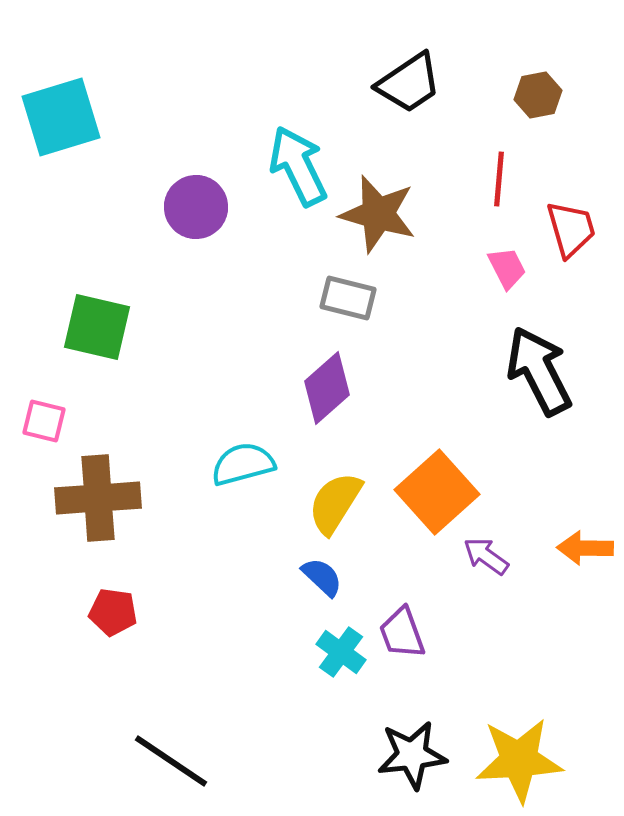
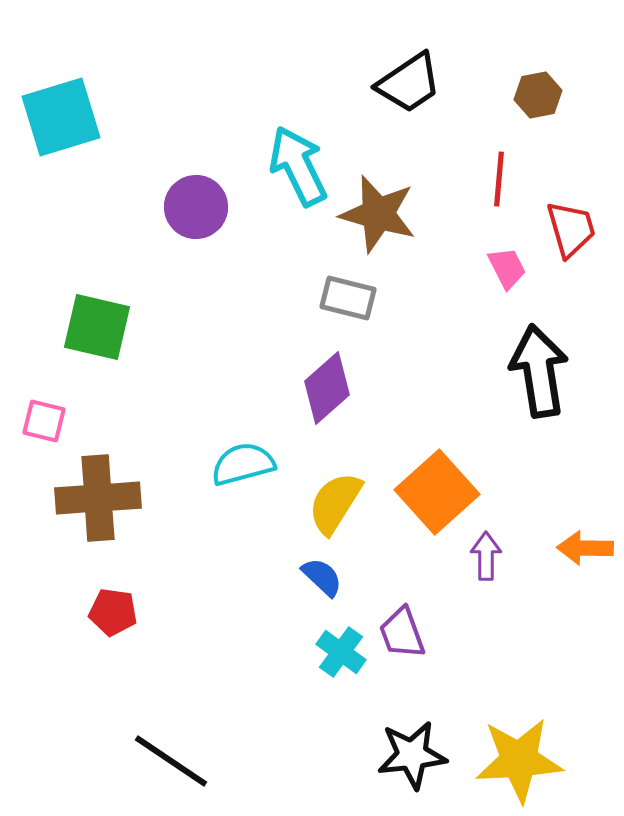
black arrow: rotated 18 degrees clockwise
purple arrow: rotated 54 degrees clockwise
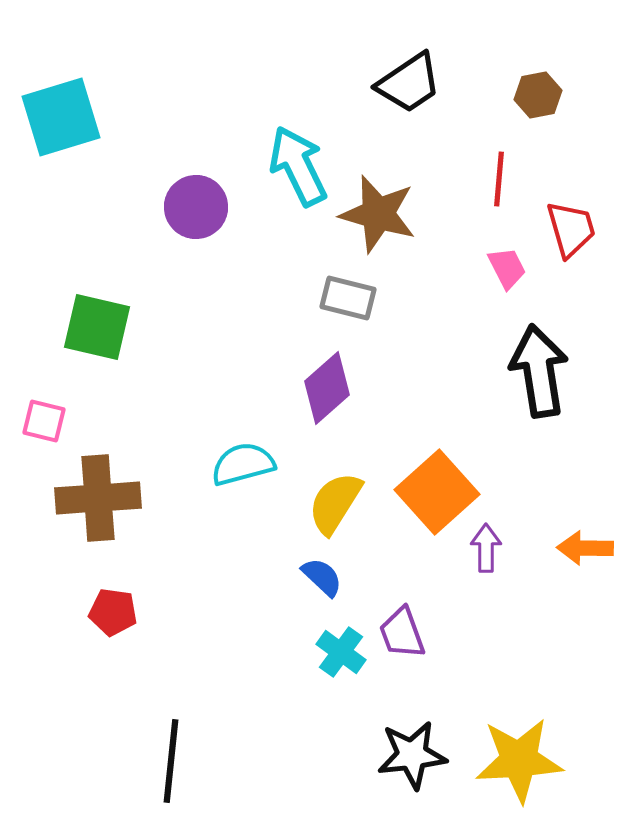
purple arrow: moved 8 px up
black line: rotated 62 degrees clockwise
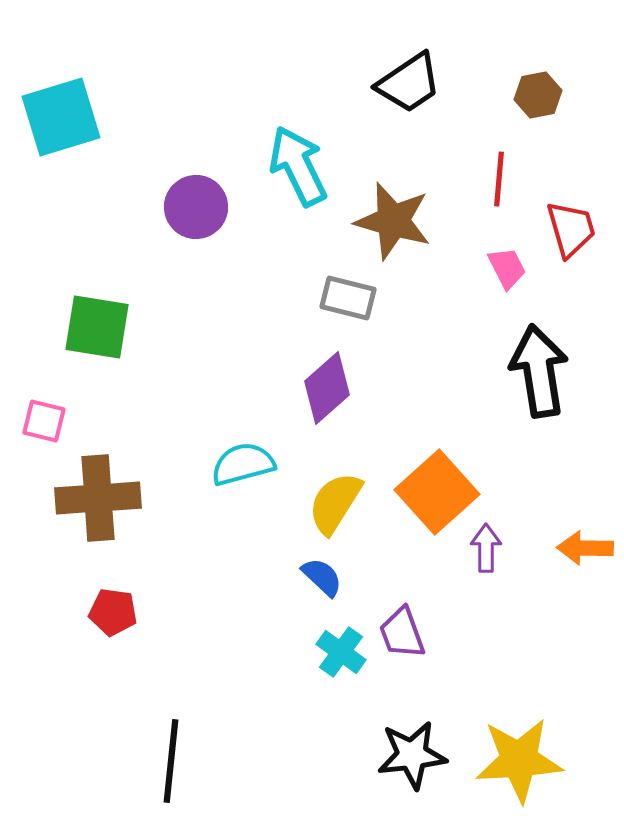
brown star: moved 15 px right, 7 px down
green square: rotated 4 degrees counterclockwise
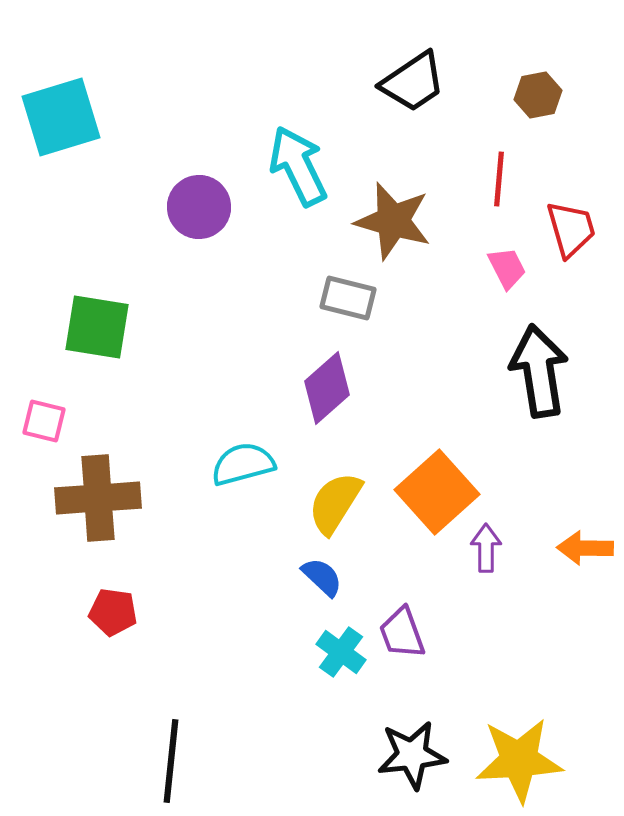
black trapezoid: moved 4 px right, 1 px up
purple circle: moved 3 px right
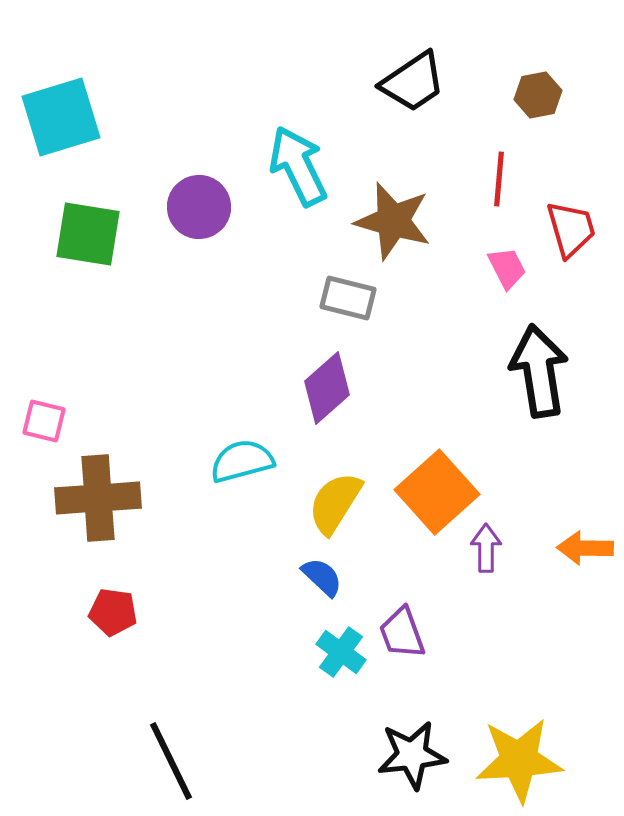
green square: moved 9 px left, 93 px up
cyan semicircle: moved 1 px left, 3 px up
black line: rotated 32 degrees counterclockwise
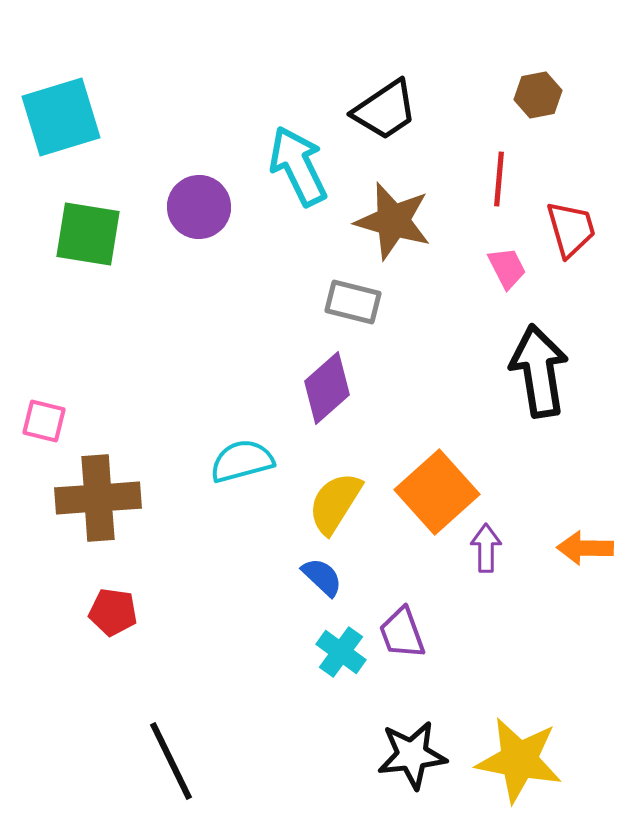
black trapezoid: moved 28 px left, 28 px down
gray rectangle: moved 5 px right, 4 px down
yellow star: rotated 14 degrees clockwise
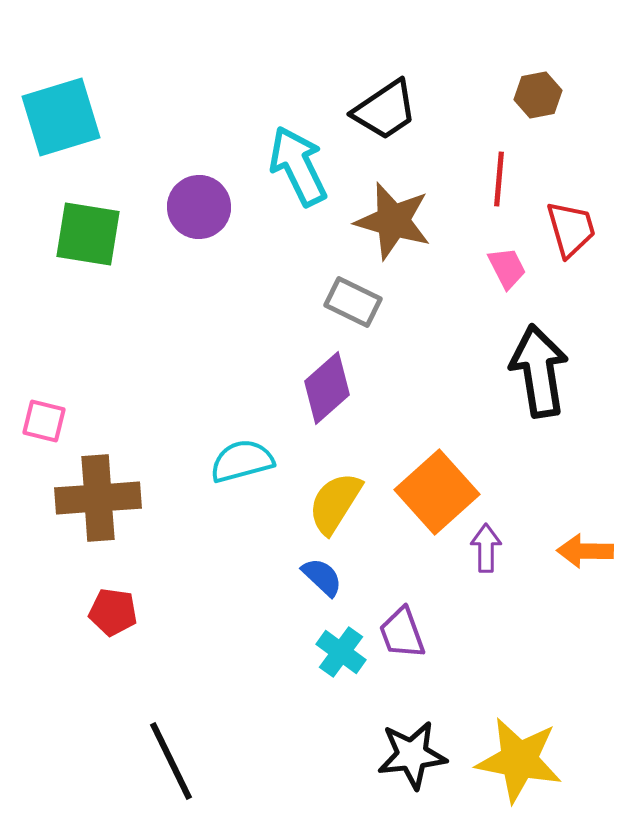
gray rectangle: rotated 12 degrees clockwise
orange arrow: moved 3 px down
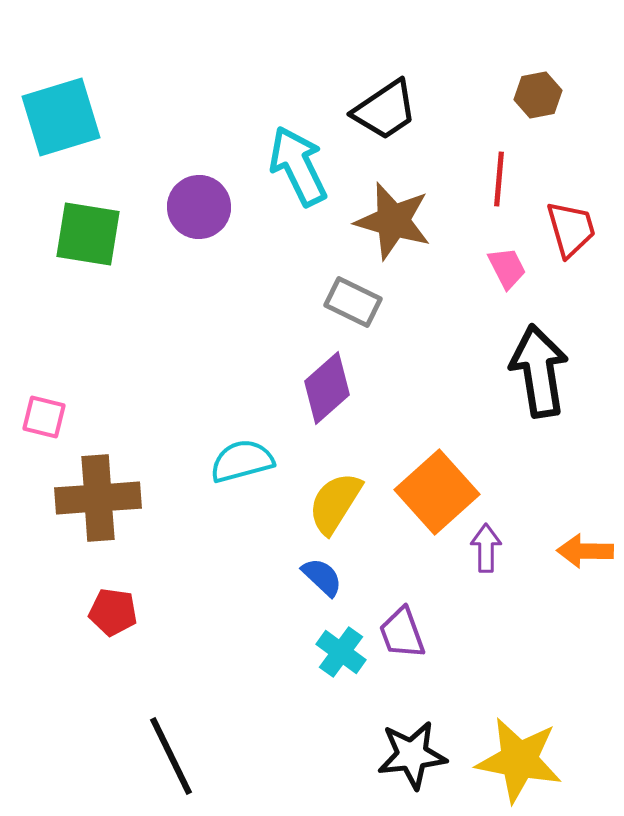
pink square: moved 4 px up
black line: moved 5 px up
